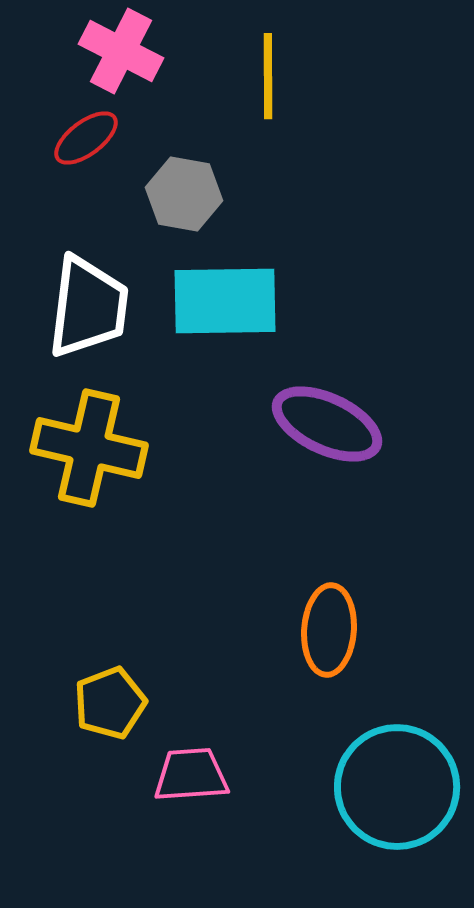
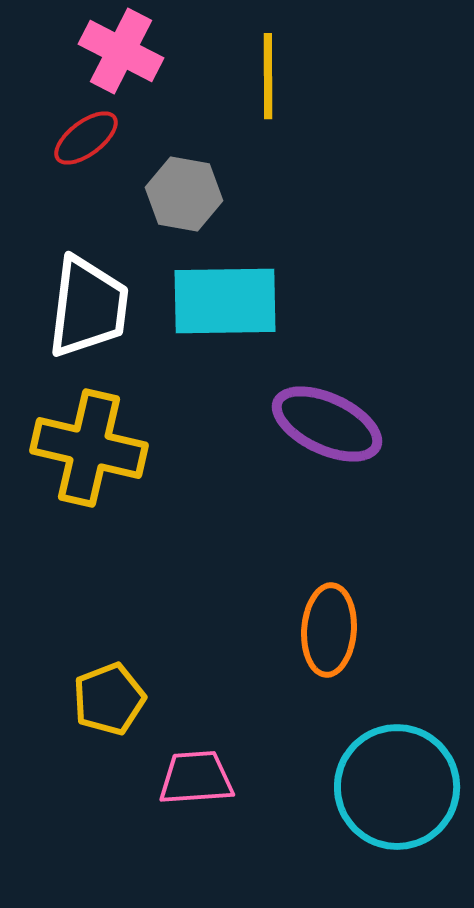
yellow pentagon: moved 1 px left, 4 px up
pink trapezoid: moved 5 px right, 3 px down
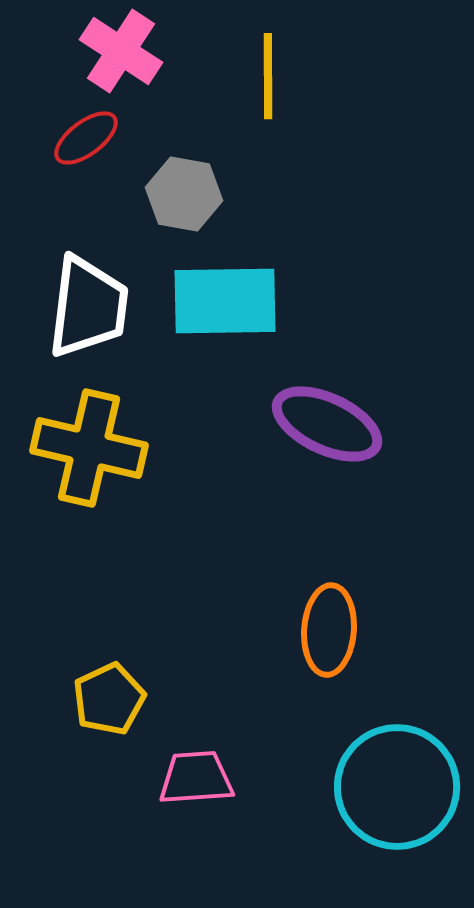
pink cross: rotated 6 degrees clockwise
yellow pentagon: rotated 4 degrees counterclockwise
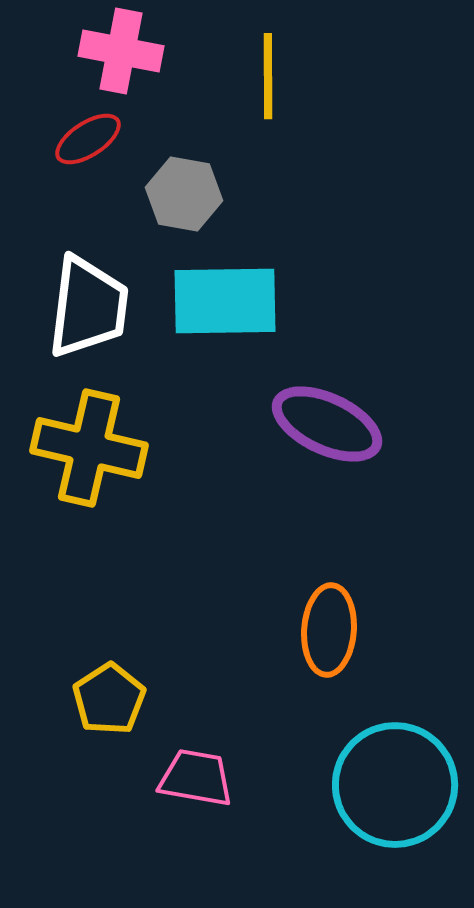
pink cross: rotated 22 degrees counterclockwise
red ellipse: moved 2 px right, 1 px down; rotated 4 degrees clockwise
yellow pentagon: rotated 8 degrees counterclockwise
pink trapezoid: rotated 14 degrees clockwise
cyan circle: moved 2 px left, 2 px up
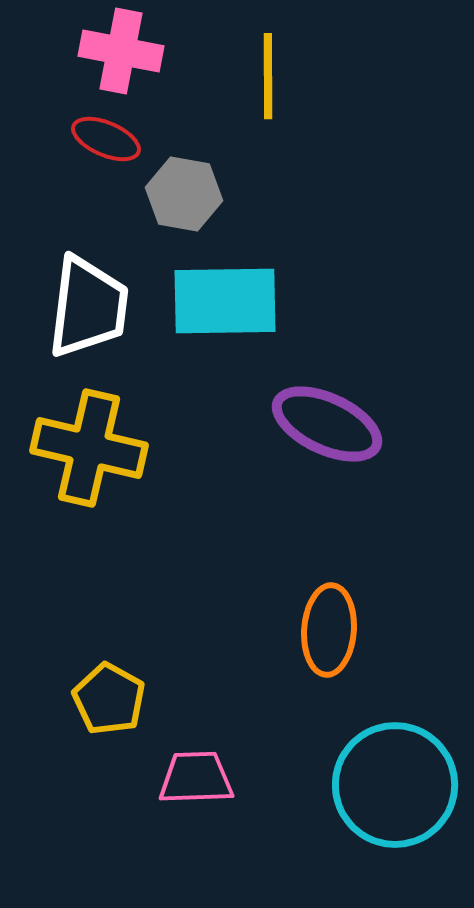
red ellipse: moved 18 px right; rotated 56 degrees clockwise
yellow pentagon: rotated 10 degrees counterclockwise
pink trapezoid: rotated 12 degrees counterclockwise
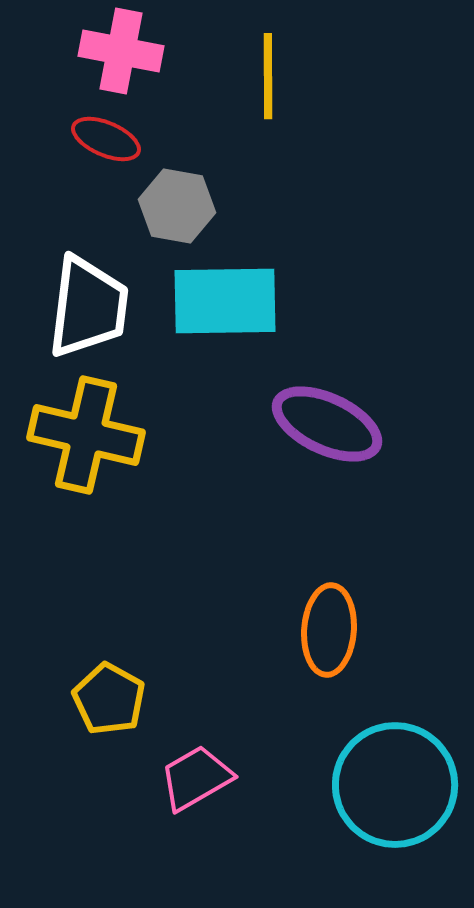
gray hexagon: moved 7 px left, 12 px down
yellow cross: moved 3 px left, 13 px up
pink trapezoid: rotated 28 degrees counterclockwise
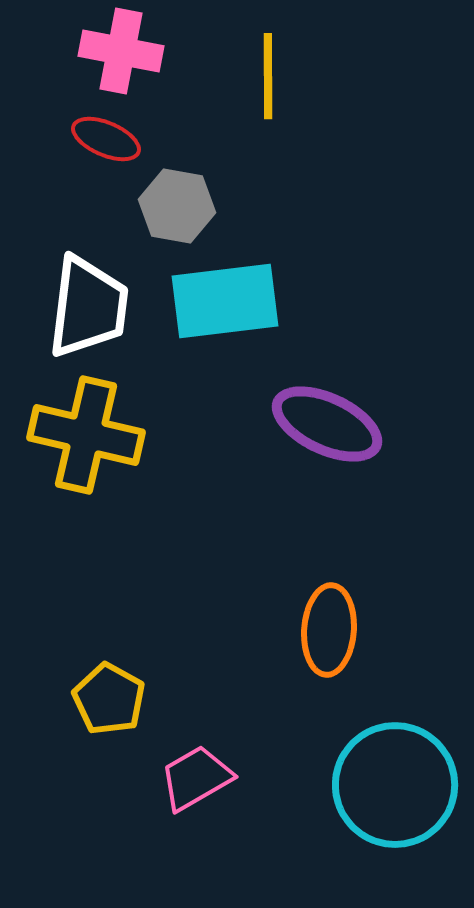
cyan rectangle: rotated 6 degrees counterclockwise
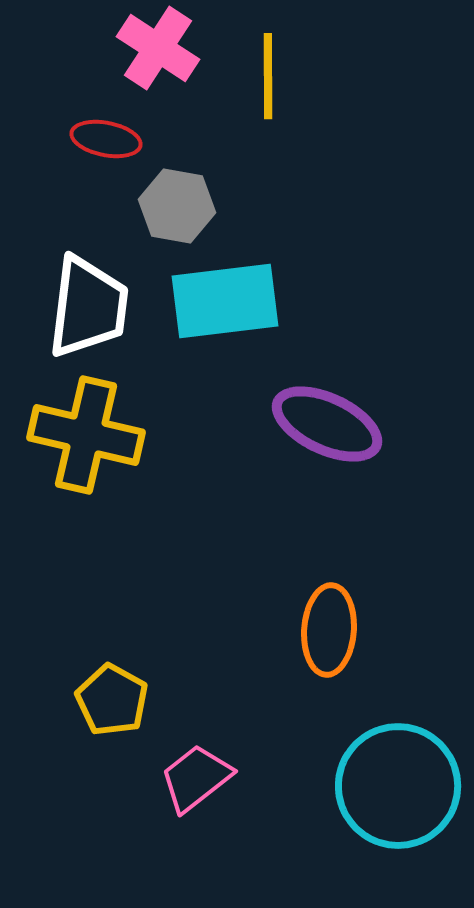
pink cross: moved 37 px right, 3 px up; rotated 22 degrees clockwise
red ellipse: rotated 12 degrees counterclockwise
yellow pentagon: moved 3 px right, 1 px down
pink trapezoid: rotated 8 degrees counterclockwise
cyan circle: moved 3 px right, 1 px down
